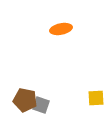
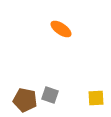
orange ellipse: rotated 45 degrees clockwise
gray square: moved 9 px right, 10 px up
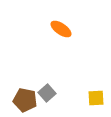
gray square: moved 3 px left, 2 px up; rotated 30 degrees clockwise
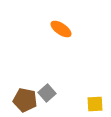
yellow square: moved 1 px left, 6 px down
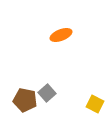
orange ellipse: moved 6 px down; rotated 55 degrees counterclockwise
yellow square: rotated 30 degrees clockwise
